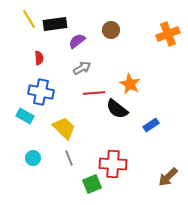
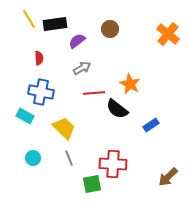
brown circle: moved 1 px left, 1 px up
orange cross: rotated 30 degrees counterclockwise
green square: rotated 12 degrees clockwise
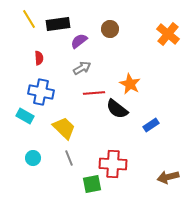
black rectangle: moved 3 px right
purple semicircle: moved 2 px right
brown arrow: rotated 30 degrees clockwise
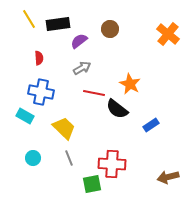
red line: rotated 15 degrees clockwise
red cross: moved 1 px left
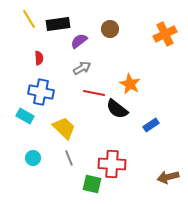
orange cross: moved 3 px left; rotated 25 degrees clockwise
green square: rotated 24 degrees clockwise
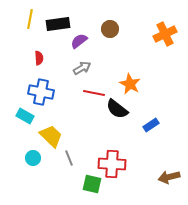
yellow line: moved 1 px right; rotated 42 degrees clockwise
yellow trapezoid: moved 13 px left, 8 px down
brown arrow: moved 1 px right
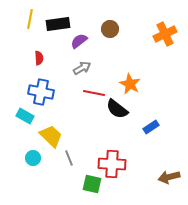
blue rectangle: moved 2 px down
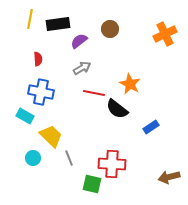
red semicircle: moved 1 px left, 1 px down
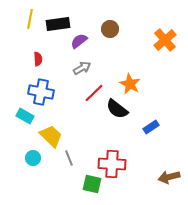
orange cross: moved 6 px down; rotated 15 degrees counterclockwise
red line: rotated 55 degrees counterclockwise
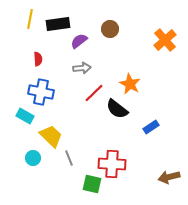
gray arrow: rotated 24 degrees clockwise
